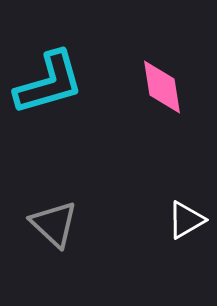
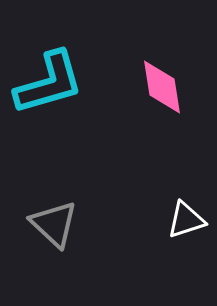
white triangle: rotated 12 degrees clockwise
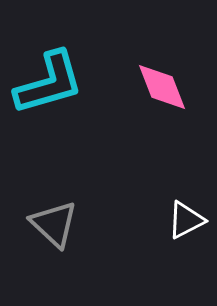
pink diamond: rotated 12 degrees counterclockwise
white triangle: rotated 9 degrees counterclockwise
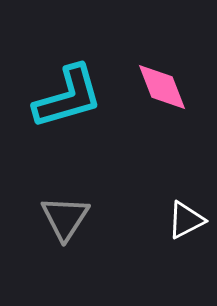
cyan L-shape: moved 19 px right, 14 px down
gray triangle: moved 11 px right, 6 px up; rotated 20 degrees clockwise
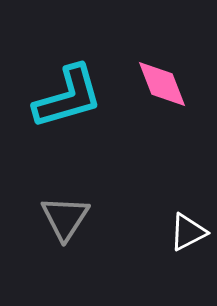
pink diamond: moved 3 px up
white triangle: moved 2 px right, 12 px down
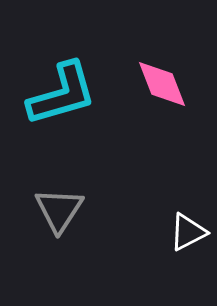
cyan L-shape: moved 6 px left, 3 px up
gray triangle: moved 6 px left, 8 px up
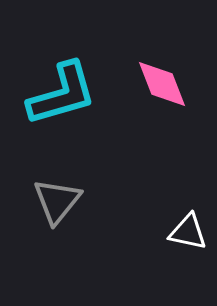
gray triangle: moved 2 px left, 9 px up; rotated 6 degrees clockwise
white triangle: rotated 39 degrees clockwise
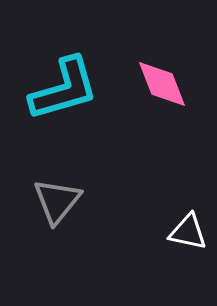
cyan L-shape: moved 2 px right, 5 px up
